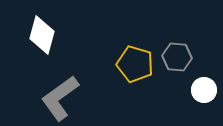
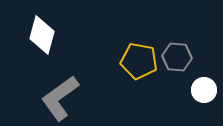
yellow pentagon: moved 4 px right, 3 px up; rotated 6 degrees counterclockwise
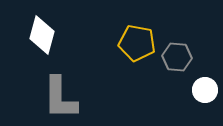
yellow pentagon: moved 2 px left, 18 px up
white circle: moved 1 px right
gray L-shape: rotated 54 degrees counterclockwise
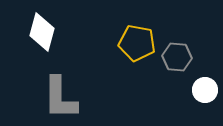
white diamond: moved 3 px up
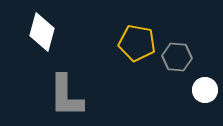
gray L-shape: moved 6 px right, 2 px up
